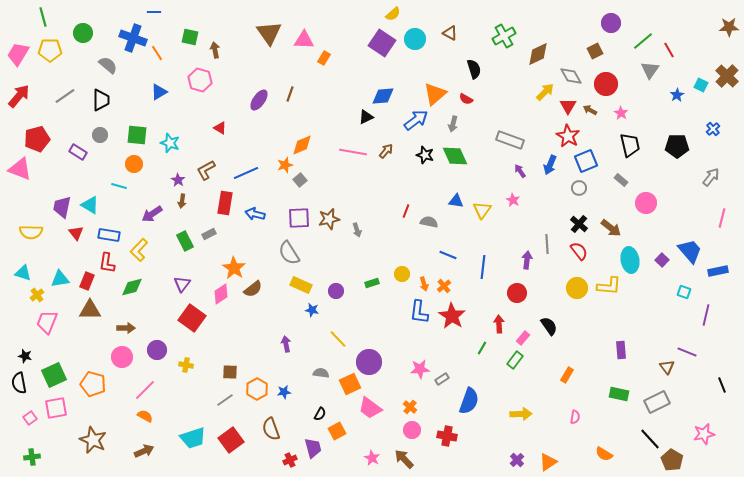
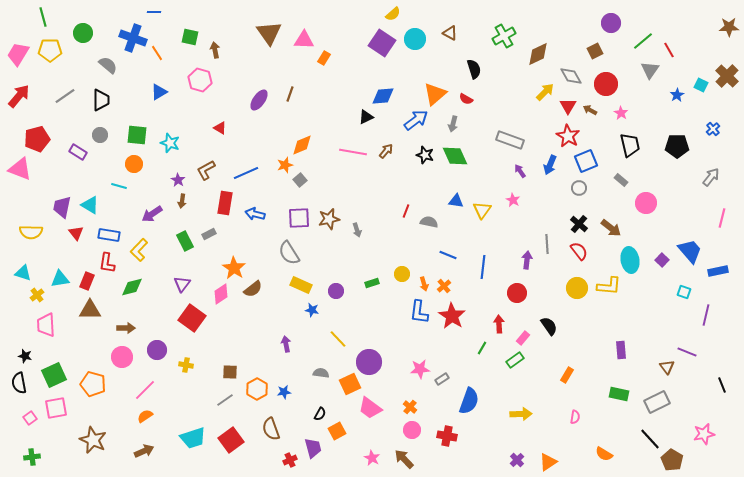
pink trapezoid at (47, 322): moved 1 px left, 3 px down; rotated 25 degrees counterclockwise
green rectangle at (515, 360): rotated 18 degrees clockwise
orange semicircle at (145, 416): rotated 63 degrees counterclockwise
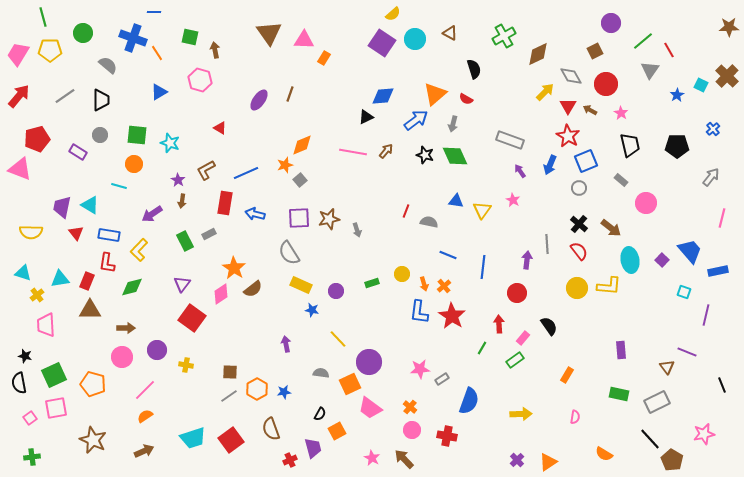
gray line at (225, 400): moved 4 px right, 4 px up
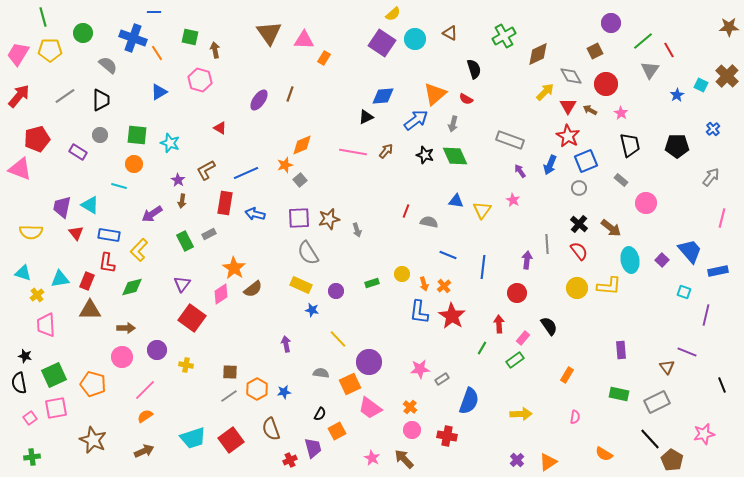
gray semicircle at (289, 253): moved 19 px right
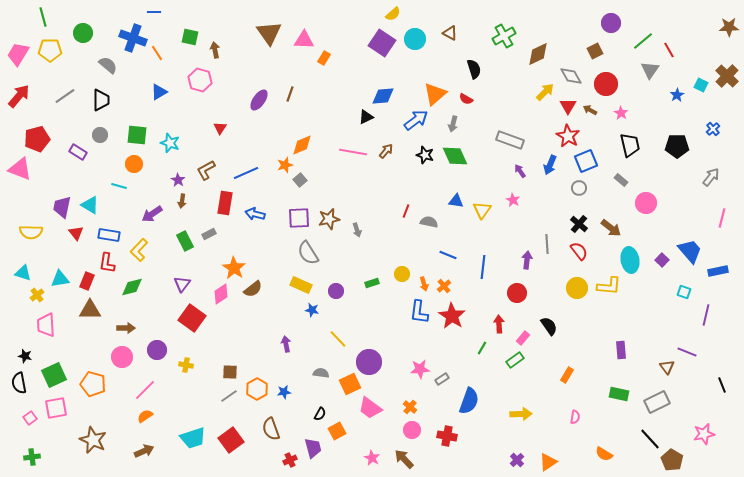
red triangle at (220, 128): rotated 32 degrees clockwise
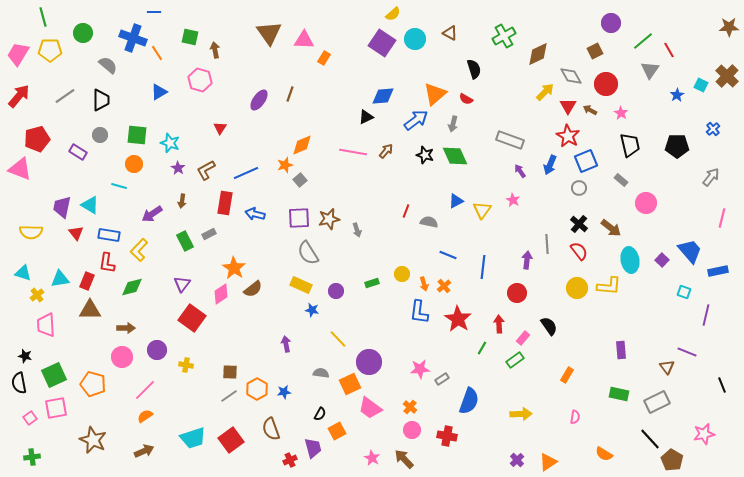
purple star at (178, 180): moved 12 px up
blue triangle at (456, 201): rotated 35 degrees counterclockwise
red star at (452, 316): moved 6 px right, 3 px down
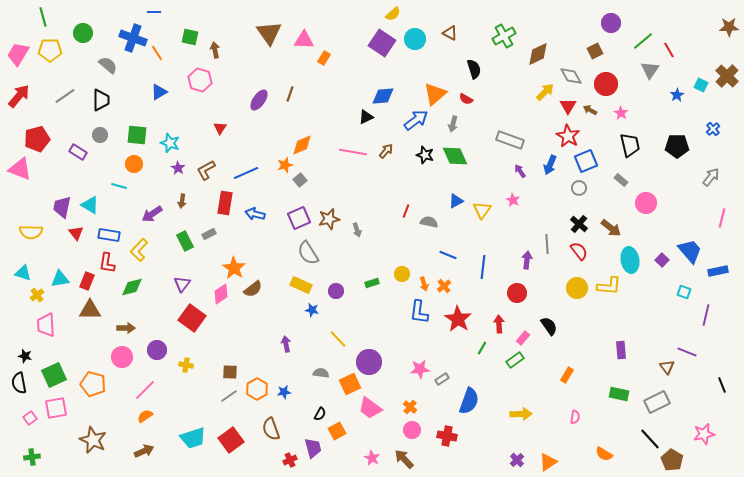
purple square at (299, 218): rotated 20 degrees counterclockwise
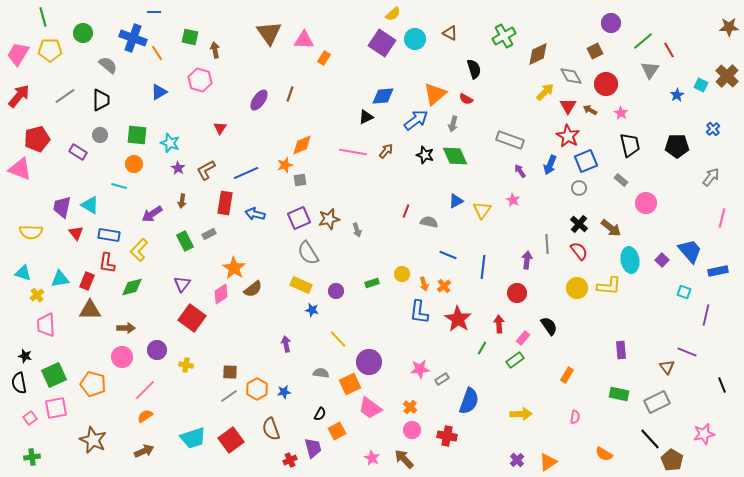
gray square at (300, 180): rotated 32 degrees clockwise
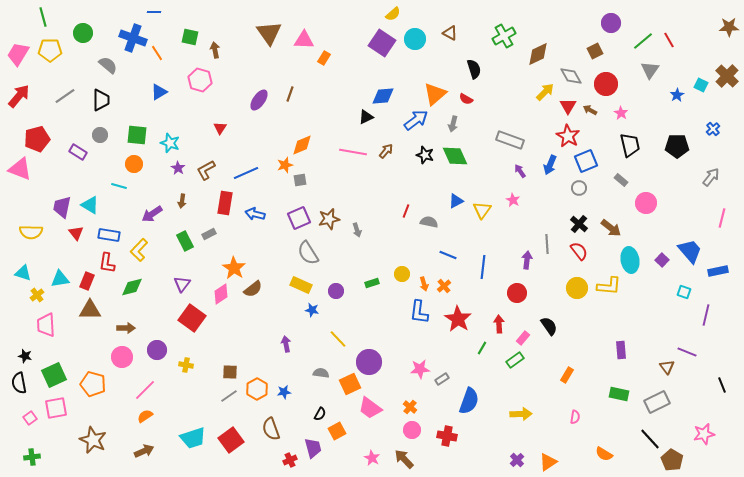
red line at (669, 50): moved 10 px up
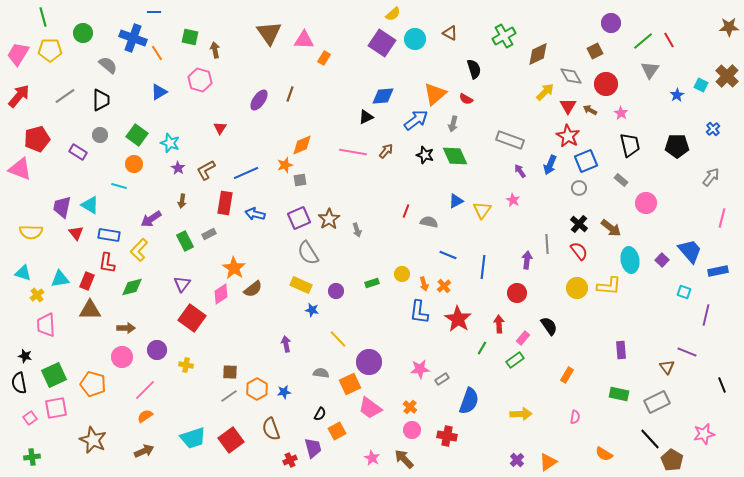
green square at (137, 135): rotated 30 degrees clockwise
purple arrow at (152, 214): moved 1 px left, 5 px down
brown star at (329, 219): rotated 20 degrees counterclockwise
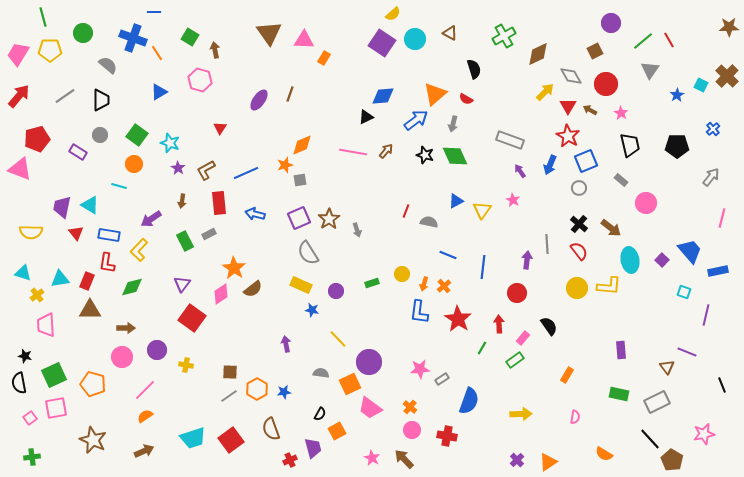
green square at (190, 37): rotated 18 degrees clockwise
red rectangle at (225, 203): moved 6 px left; rotated 15 degrees counterclockwise
orange arrow at (424, 284): rotated 32 degrees clockwise
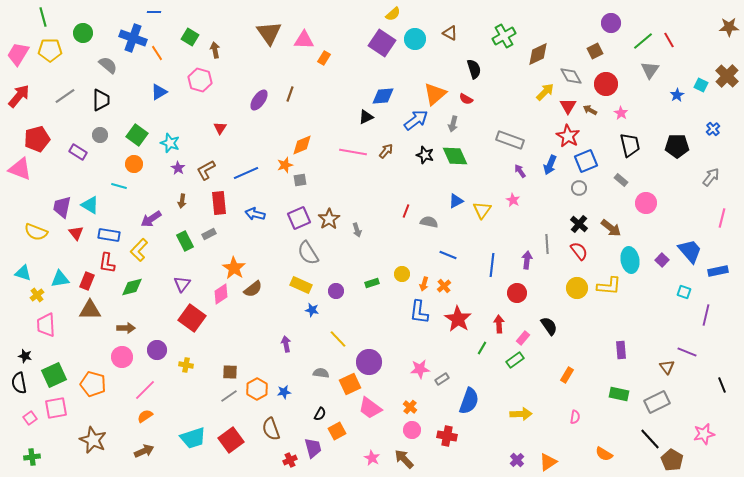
yellow semicircle at (31, 232): moved 5 px right; rotated 20 degrees clockwise
blue line at (483, 267): moved 9 px right, 2 px up
